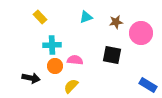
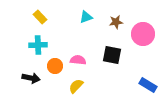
pink circle: moved 2 px right, 1 px down
cyan cross: moved 14 px left
pink semicircle: moved 3 px right
yellow semicircle: moved 5 px right
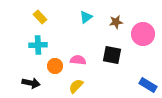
cyan triangle: rotated 16 degrees counterclockwise
black arrow: moved 5 px down
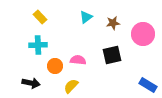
brown star: moved 3 px left, 1 px down
black square: rotated 24 degrees counterclockwise
yellow semicircle: moved 5 px left
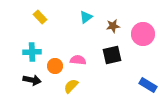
brown star: moved 3 px down
cyan cross: moved 6 px left, 7 px down
black arrow: moved 1 px right, 3 px up
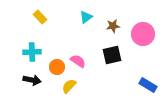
pink semicircle: moved 1 px down; rotated 28 degrees clockwise
orange circle: moved 2 px right, 1 px down
yellow semicircle: moved 2 px left
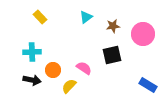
pink semicircle: moved 6 px right, 7 px down
orange circle: moved 4 px left, 3 px down
